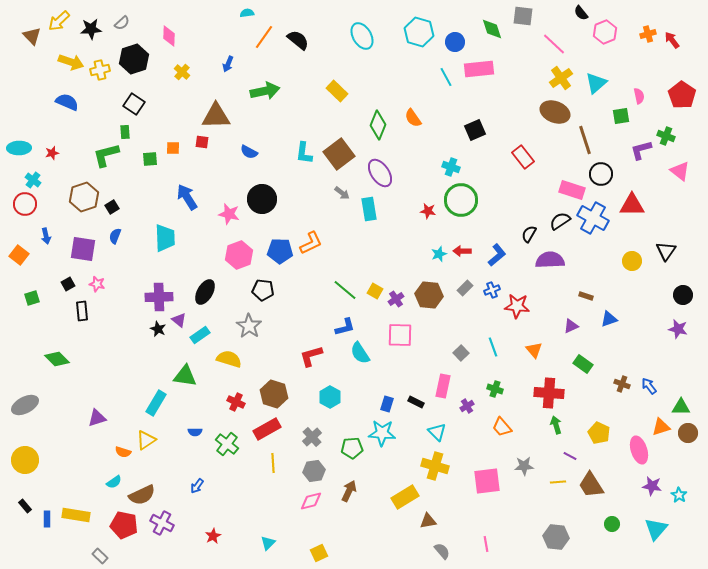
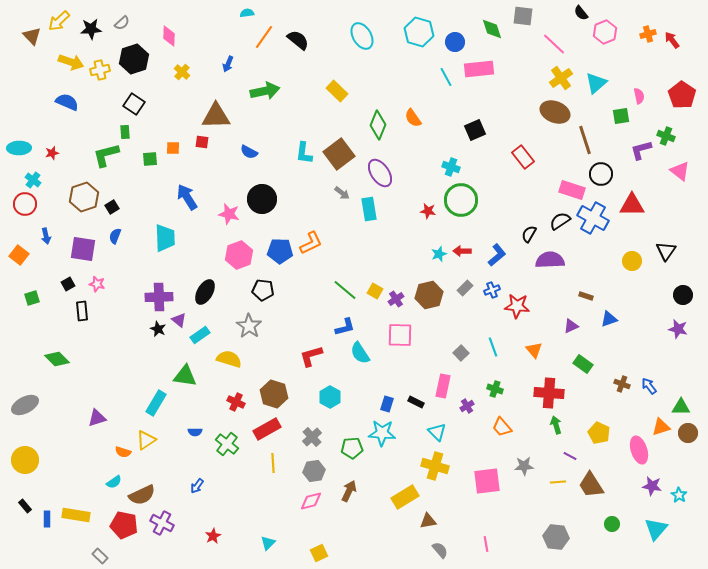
brown hexagon at (429, 295): rotated 20 degrees counterclockwise
gray semicircle at (442, 551): moved 2 px left, 1 px up
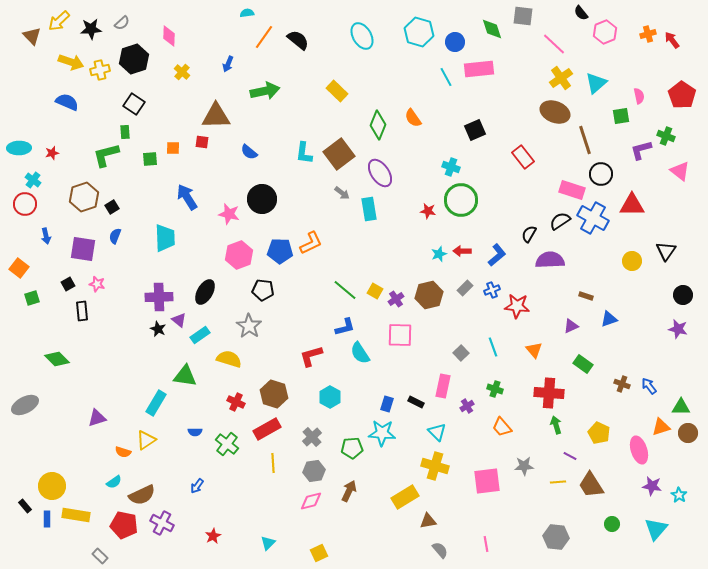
blue semicircle at (249, 152): rotated 12 degrees clockwise
orange square at (19, 255): moved 13 px down
yellow circle at (25, 460): moved 27 px right, 26 px down
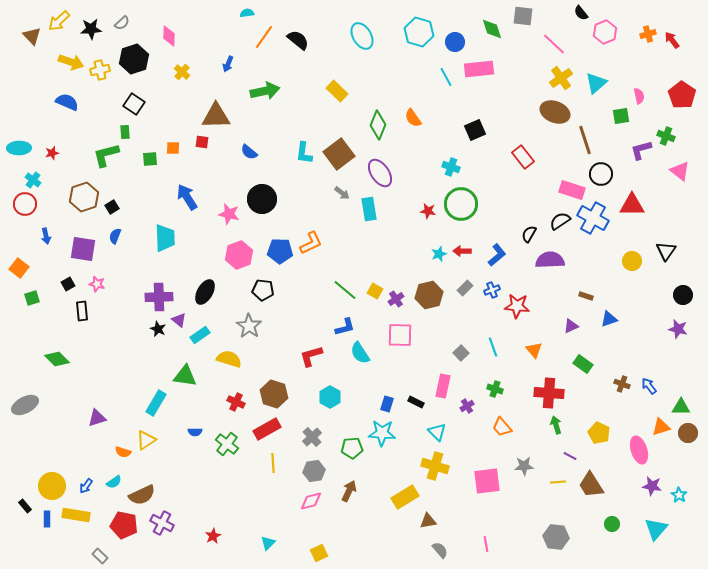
green circle at (461, 200): moved 4 px down
blue arrow at (197, 486): moved 111 px left
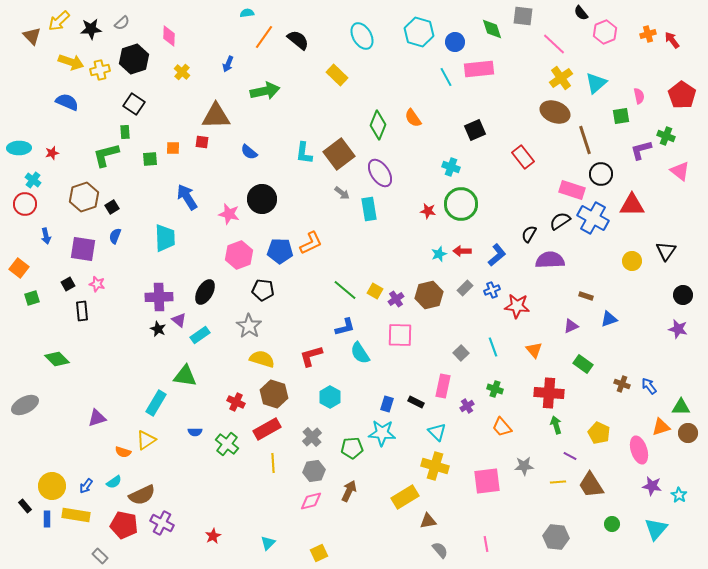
yellow rectangle at (337, 91): moved 16 px up
yellow semicircle at (229, 359): moved 33 px right
